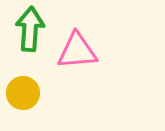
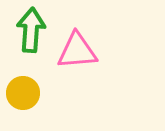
green arrow: moved 1 px right, 1 px down
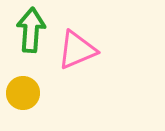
pink triangle: moved 1 px up; rotated 18 degrees counterclockwise
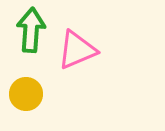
yellow circle: moved 3 px right, 1 px down
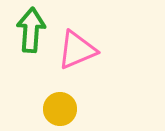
yellow circle: moved 34 px right, 15 px down
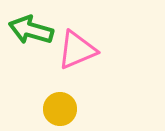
green arrow: rotated 78 degrees counterclockwise
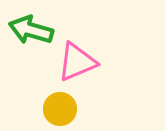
pink triangle: moved 12 px down
